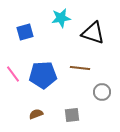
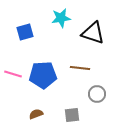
pink line: rotated 36 degrees counterclockwise
gray circle: moved 5 px left, 2 px down
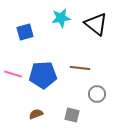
black triangle: moved 3 px right, 9 px up; rotated 20 degrees clockwise
gray square: rotated 21 degrees clockwise
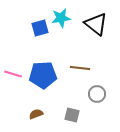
blue square: moved 15 px right, 4 px up
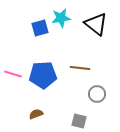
gray square: moved 7 px right, 6 px down
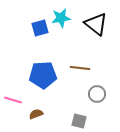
pink line: moved 26 px down
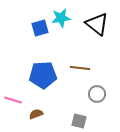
black triangle: moved 1 px right
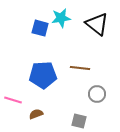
blue square: rotated 30 degrees clockwise
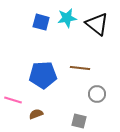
cyan star: moved 6 px right
blue square: moved 1 px right, 6 px up
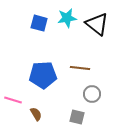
blue square: moved 2 px left, 1 px down
gray circle: moved 5 px left
brown semicircle: rotated 80 degrees clockwise
gray square: moved 2 px left, 4 px up
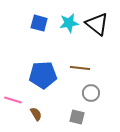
cyan star: moved 2 px right, 5 px down
gray circle: moved 1 px left, 1 px up
